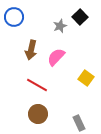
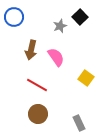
pink semicircle: rotated 102 degrees clockwise
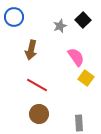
black square: moved 3 px right, 3 px down
pink semicircle: moved 20 px right
brown circle: moved 1 px right
gray rectangle: rotated 21 degrees clockwise
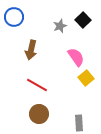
yellow square: rotated 14 degrees clockwise
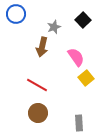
blue circle: moved 2 px right, 3 px up
gray star: moved 6 px left, 1 px down
brown arrow: moved 11 px right, 3 px up
brown circle: moved 1 px left, 1 px up
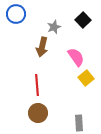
red line: rotated 55 degrees clockwise
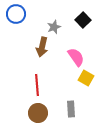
yellow square: rotated 21 degrees counterclockwise
gray rectangle: moved 8 px left, 14 px up
